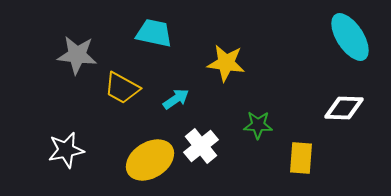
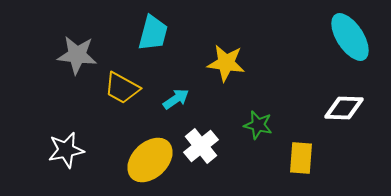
cyan trapezoid: moved 1 px left; rotated 93 degrees clockwise
green star: rotated 12 degrees clockwise
yellow ellipse: rotated 12 degrees counterclockwise
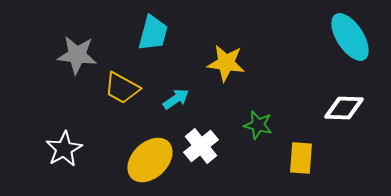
white star: moved 2 px left, 1 px up; rotated 18 degrees counterclockwise
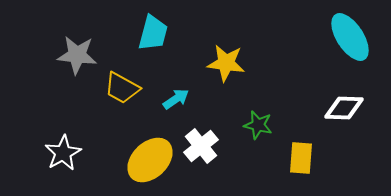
white star: moved 1 px left, 4 px down
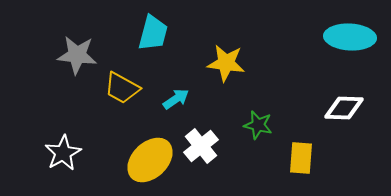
cyan ellipse: rotated 54 degrees counterclockwise
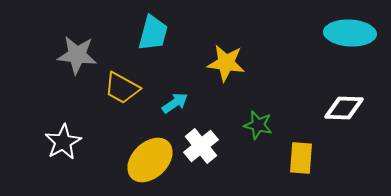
cyan ellipse: moved 4 px up
cyan arrow: moved 1 px left, 4 px down
white star: moved 11 px up
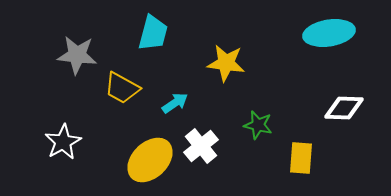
cyan ellipse: moved 21 px left; rotated 12 degrees counterclockwise
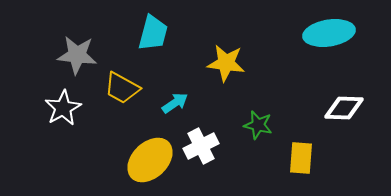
white star: moved 34 px up
white cross: rotated 12 degrees clockwise
